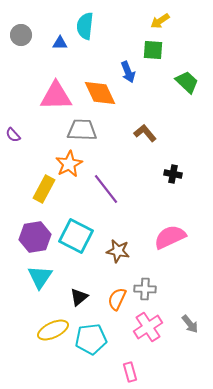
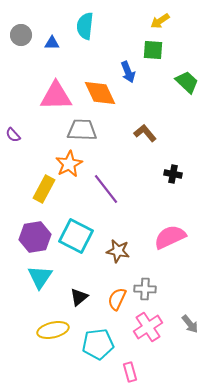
blue triangle: moved 8 px left
yellow ellipse: rotated 12 degrees clockwise
cyan pentagon: moved 7 px right, 5 px down
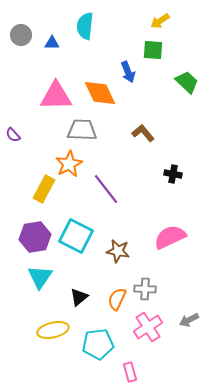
brown L-shape: moved 2 px left
gray arrow: moved 1 px left, 4 px up; rotated 102 degrees clockwise
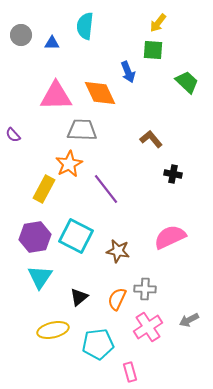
yellow arrow: moved 2 px left, 2 px down; rotated 18 degrees counterclockwise
brown L-shape: moved 8 px right, 6 px down
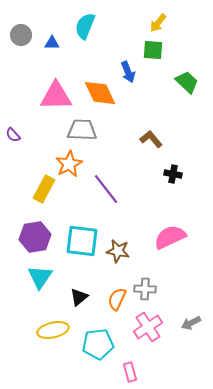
cyan semicircle: rotated 16 degrees clockwise
cyan square: moved 6 px right, 5 px down; rotated 20 degrees counterclockwise
gray arrow: moved 2 px right, 3 px down
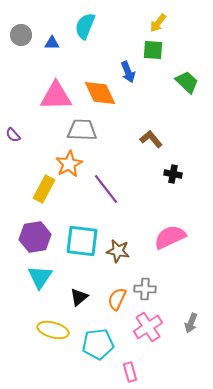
gray arrow: rotated 42 degrees counterclockwise
yellow ellipse: rotated 28 degrees clockwise
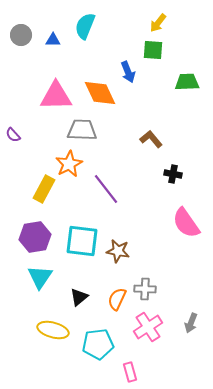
blue triangle: moved 1 px right, 3 px up
green trapezoid: rotated 45 degrees counterclockwise
pink semicircle: moved 16 px right, 14 px up; rotated 100 degrees counterclockwise
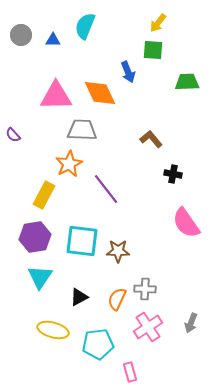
yellow rectangle: moved 6 px down
brown star: rotated 10 degrees counterclockwise
black triangle: rotated 12 degrees clockwise
